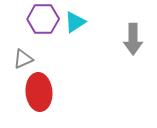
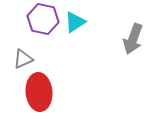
purple hexagon: rotated 12 degrees clockwise
gray arrow: rotated 20 degrees clockwise
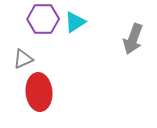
purple hexagon: rotated 12 degrees counterclockwise
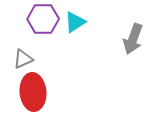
red ellipse: moved 6 px left
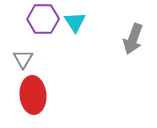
cyan triangle: rotated 30 degrees counterclockwise
gray triangle: rotated 35 degrees counterclockwise
red ellipse: moved 3 px down
